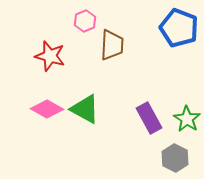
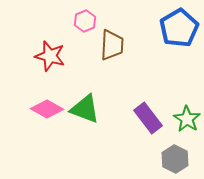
blue pentagon: rotated 21 degrees clockwise
green triangle: rotated 8 degrees counterclockwise
purple rectangle: moved 1 px left; rotated 8 degrees counterclockwise
gray hexagon: moved 1 px down
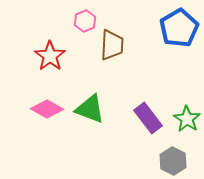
red star: rotated 20 degrees clockwise
green triangle: moved 5 px right
gray hexagon: moved 2 px left, 2 px down
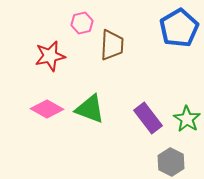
pink hexagon: moved 3 px left, 2 px down; rotated 10 degrees clockwise
red star: rotated 24 degrees clockwise
gray hexagon: moved 2 px left, 1 px down
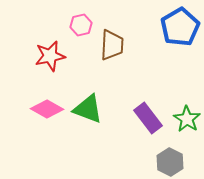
pink hexagon: moved 1 px left, 2 px down
blue pentagon: moved 1 px right, 1 px up
green triangle: moved 2 px left
gray hexagon: moved 1 px left
